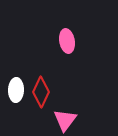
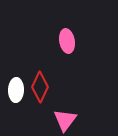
red diamond: moved 1 px left, 5 px up
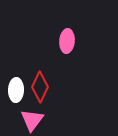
pink ellipse: rotated 15 degrees clockwise
pink triangle: moved 33 px left
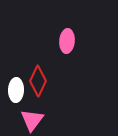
red diamond: moved 2 px left, 6 px up
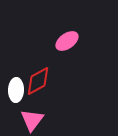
pink ellipse: rotated 50 degrees clockwise
red diamond: rotated 36 degrees clockwise
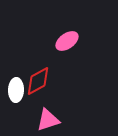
pink triangle: moved 16 px right; rotated 35 degrees clockwise
